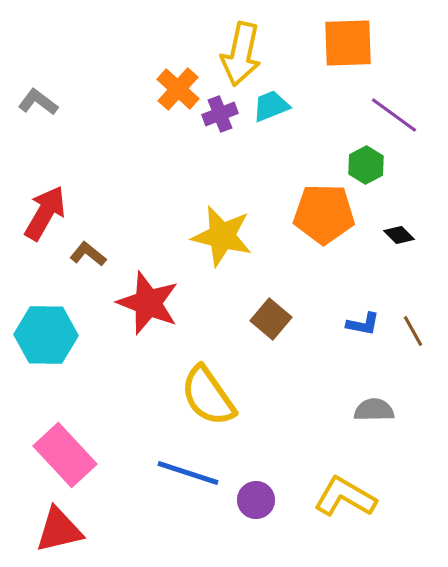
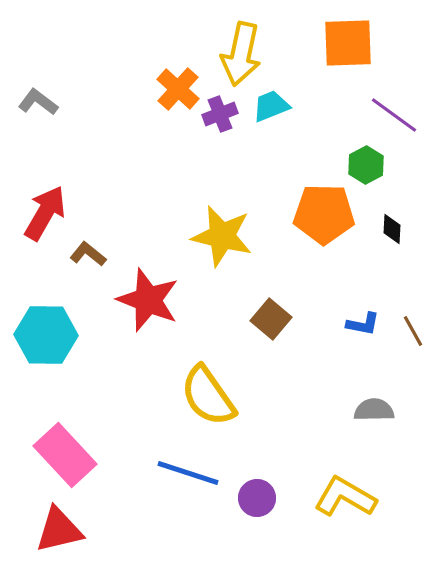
black diamond: moved 7 px left, 6 px up; rotated 48 degrees clockwise
red star: moved 3 px up
purple circle: moved 1 px right, 2 px up
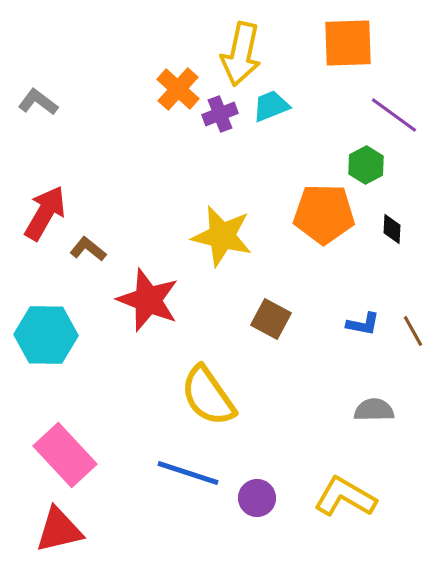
brown L-shape: moved 5 px up
brown square: rotated 12 degrees counterclockwise
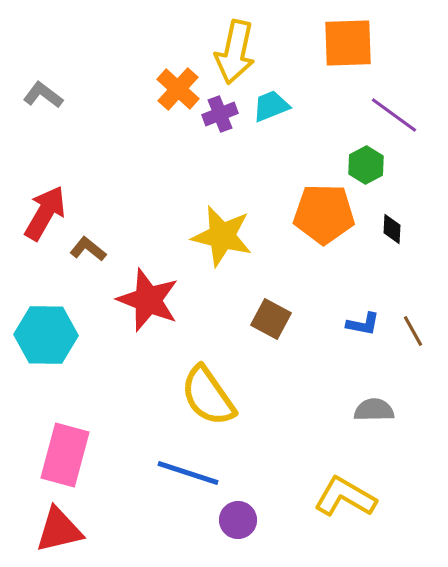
yellow arrow: moved 6 px left, 2 px up
gray L-shape: moved 5 px right, 7 px up
pink rectangle: rotated 58 degrees clockwise
purple circle: moved 19 px left, 22 px down
